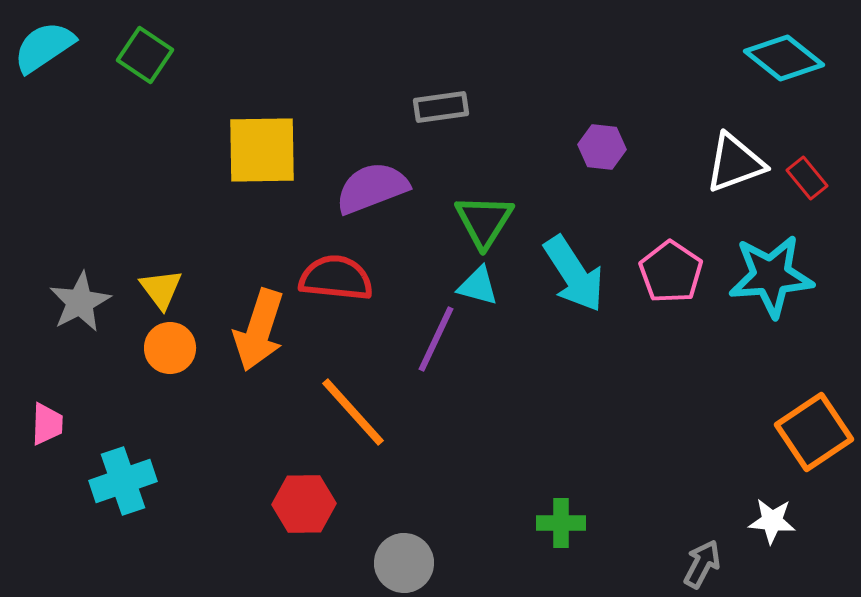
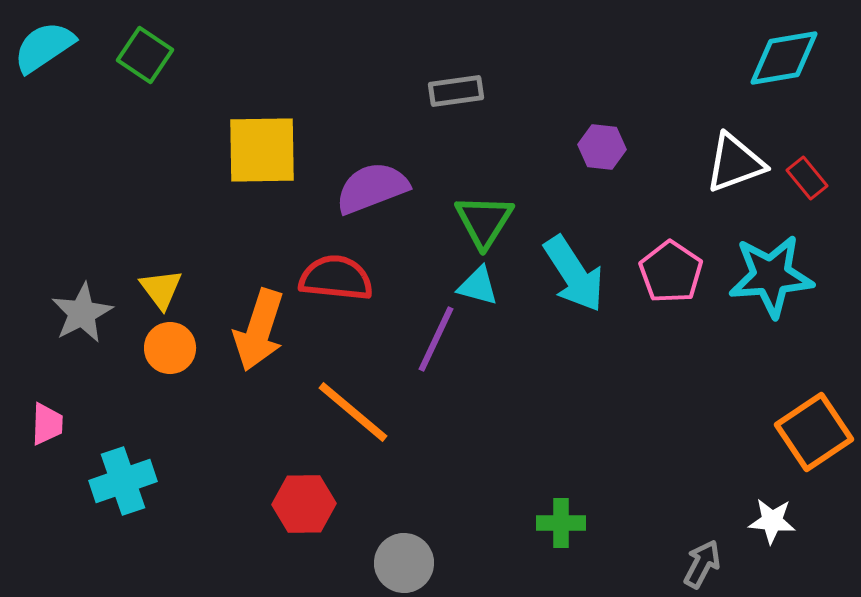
cyan diamond: rotated 48 degrees counterclockwise
gray rectangle: moved 15 px right, 16 px up
gray star: moved 2 px right, 11 px down
orange line: rotated 8 degrees counterclockwise
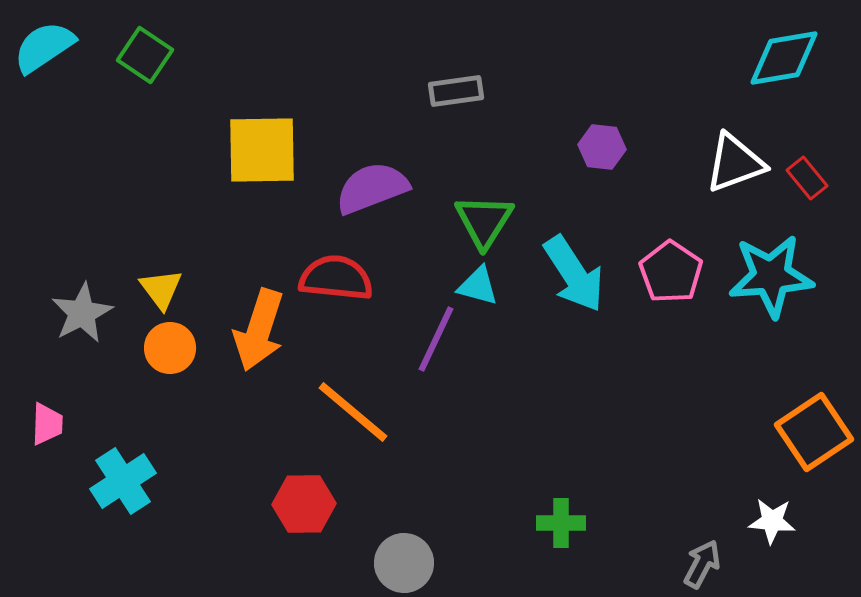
cyan cross: rotated 14 degrees counterclockwise
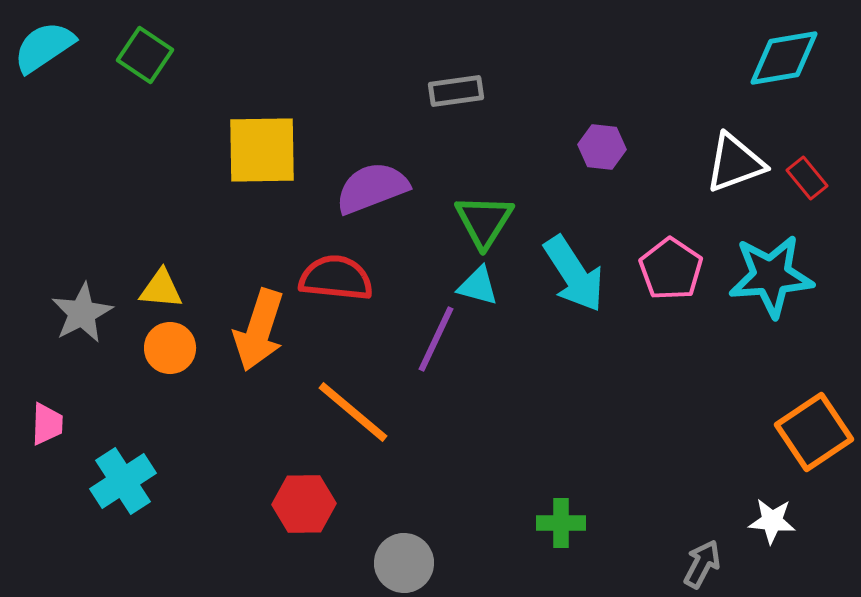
pink pentagon: moved 3 px up
yellow triangle: rotated 48 degrees counterclockwise
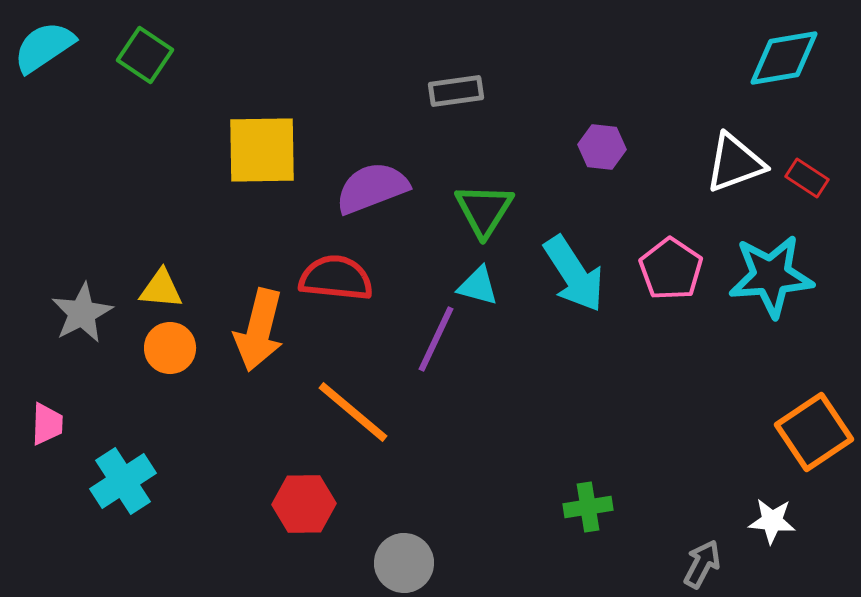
red rectangle: rotated 18 degrees counterclockwise
green triangle: moved 11 px up
orange arrow: rotated 4 degrees counterclockwise
green cross: moved 27 px right, 16 px up; rotated 9 degrees counterclockwise
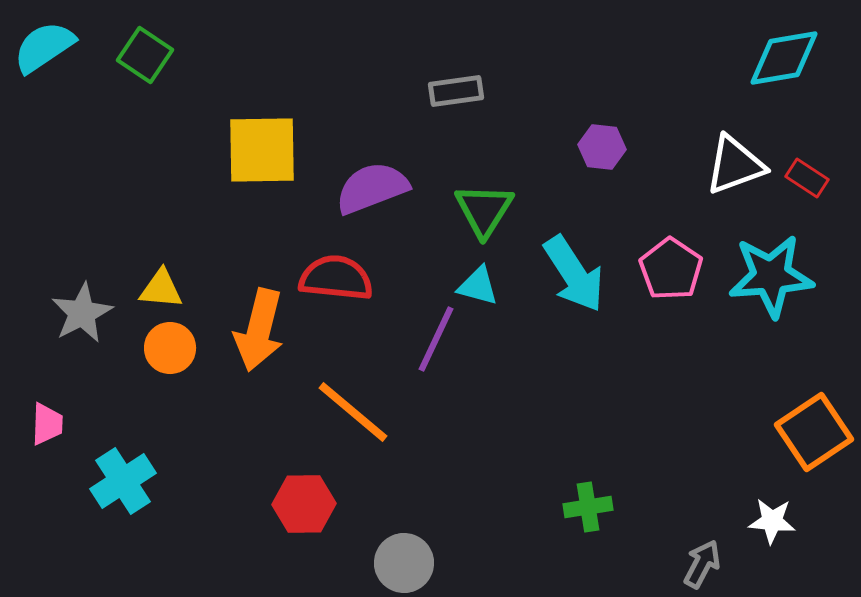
white triangle: moved 2 px down
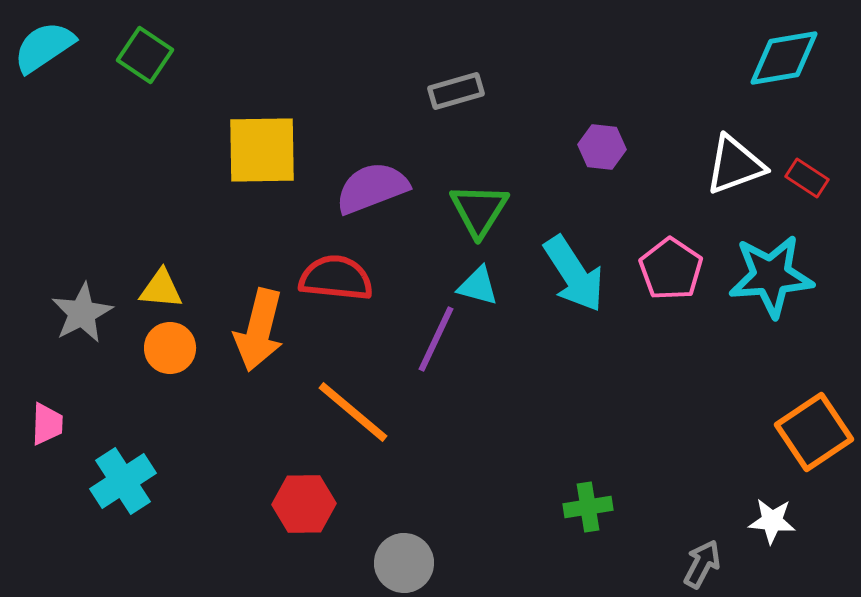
gray rectangle: rotated 8 degrees counterclockwise
green triangle: moved 5 px left
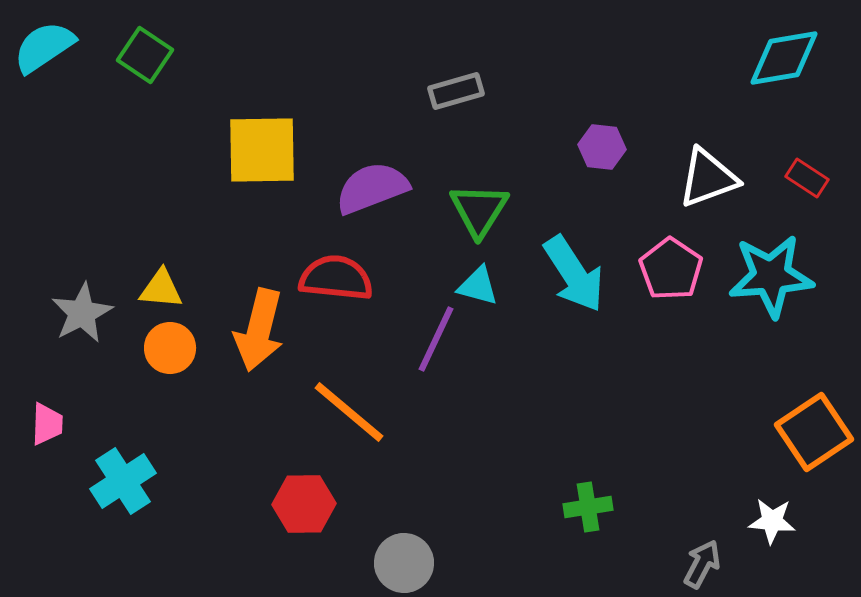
white triangle: moved 27 px left, 13 px down
orange line: moved 4 px left
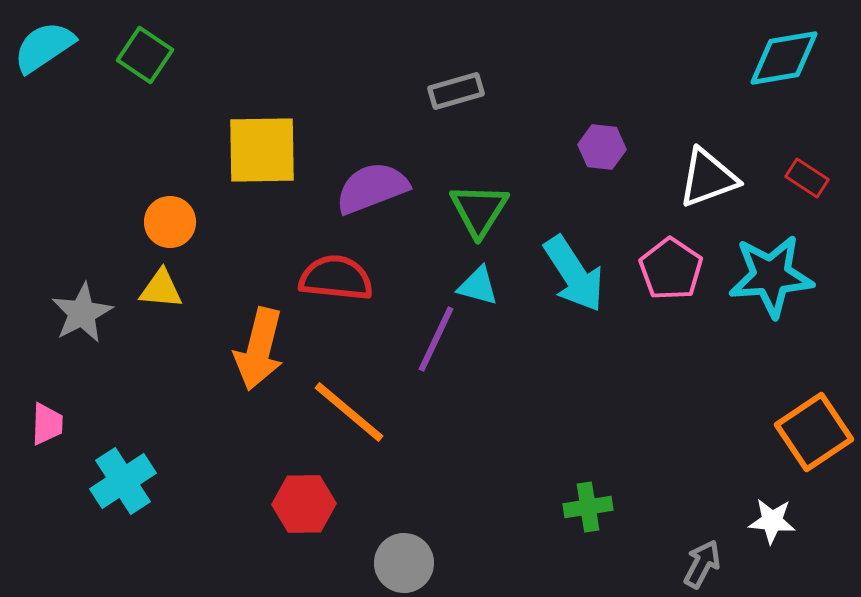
orange arrow: moved 19 px down
orange circle: moved 126 px up
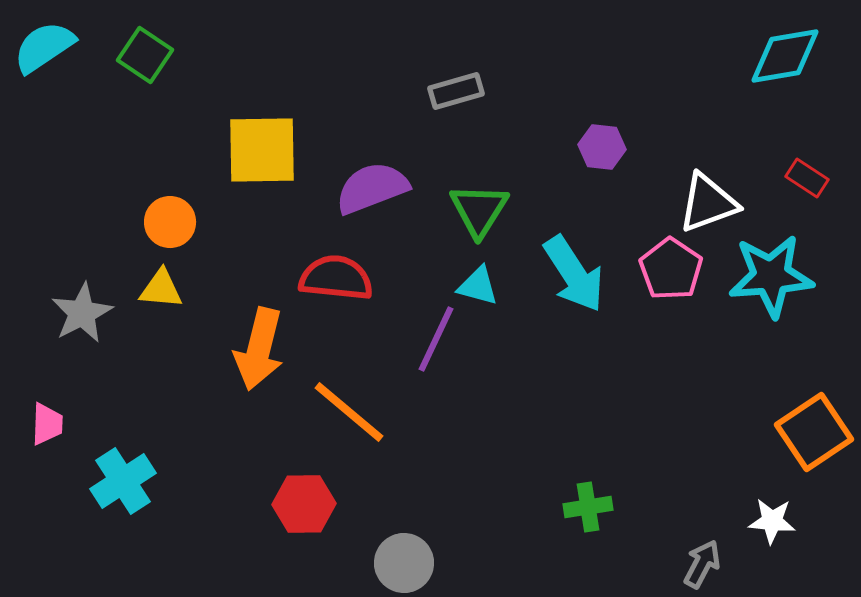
cyan diamond: moved 1 px right, 2 px up
white triangle: moved 25 px down
